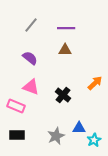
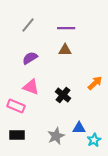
gray line: moved 3 px left
purple semicircle: rotated 70 degrees counterclockwise
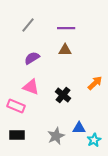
purple semicircle: moved 2 px right
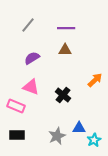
orange arrow: moved 3 px up
gray star: moved 1 px right
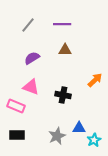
purple line: moved 4 px left, 4 px up
black cross: rotated 28 degrees counterclockwise
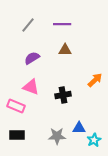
black cross: rotated 21 degrees counterclockwise
gray star: rotated 24 degrees clockwise
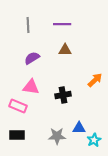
gray line: rotated 42 degrees counterclockwise
pink triangle: rotated 12 degrees counterclockwise
pink rectangle: moved 2 px right
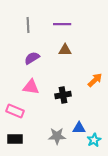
pink rectangle: moved 3 px left, 5 px down
black rectangle: moved 2 px left, 4 px down
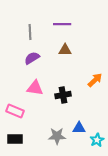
gray line: moved 2 px right, 7 px down
pink triangle: moved 4 px right, 1 px down
cyan star: moved 3 px right
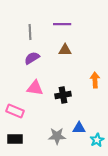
orange arrow: rotated 49 degrees counterclockwise
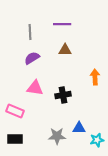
orange arrow: moved 3 px up
cyan star: rotated 16 degrees clockwise
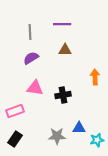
purple semicircle: moved 1 px left
pink rectangle: rotated 42 degrees counterclockwise
black rectangle: rotated 56 degrees counterclockwise
